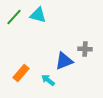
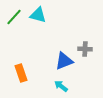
orange rectangle: rotated 60 degrees counterclockwise
cyan arrow: moved 13 px right, 6 px down
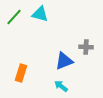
cyan triangle: moved 2 px right, 1 px up
gray cross: moved 1 px right, 2 px up
orange rectangle: rotated 36 degrees clockwise
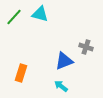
gray cross: rotated 16 degrees clockwise
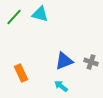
gray cross: moved 5 px right, 15 px down
orange rectangle: rotated 42 degrees counterclockwise
